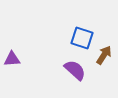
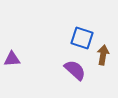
brown arrow: moved 1 px left; rotated 24 degrees counterclockwise
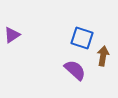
brown arrow: moved 1 px down
purple triangle: moved 24 px up; rotated 30 degrees counterclockwise
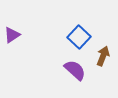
blue square: moved 3 px left, 1 px up; rotated 25 degrees clockwise
brown arrow: rotated 12 degrees clockwise
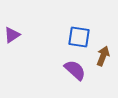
blue square: rotated 35 degrees counterclockwise
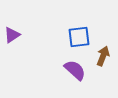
blue square: rotated 15 degrees counterclockwise
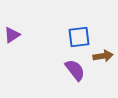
brown arrow: rotated 60 degrees clockwise
purple semicircle: rotated 10 degrees clockwise
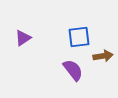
purple triangle: moved 11 px right, 3 px down
purple semicircle: moved 2 px left
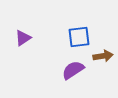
purple semicircle: rotated 85 degrees counterclockwise
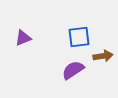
purple triangle: rotated 12 degrees clockwise
